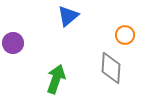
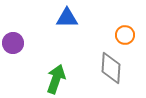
blue triangle: moved 1 px left, 2 px down; rotated 40 degrees clockwise
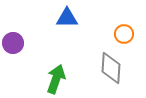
orange circle: moved 1 px left, 1 px up
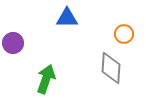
green arrow: moved 10 px left
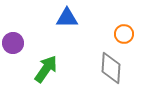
green arrow: moved 10 px up; rotated 16 degrees clockwise
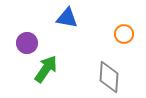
blue triangle: rotated 10 degrees clockwise
purple circle: moved 14 px right
gray diamond: moved 2 px left, 9 px down
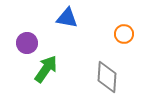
gray diamond: moved 2 px left
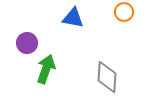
blue triangle: moved 6 px right
orange circle: moved 22 px up
green arrow: rotated 16 degrees counterclockwise
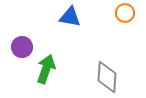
orange circle: moved 1 px right, 1 px down
blue triangle: moved 3 px left, 1 px up
purple circle: moved 5 px left, 4 px down
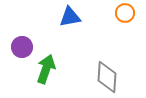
blue triangle: rotated 20 degrees counterclockwise
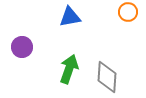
orange circle: moved 3 px right, 1 px up
green arrow: moved 23 px right
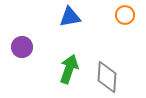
orange circle: moved 3 px left, 3 px down
